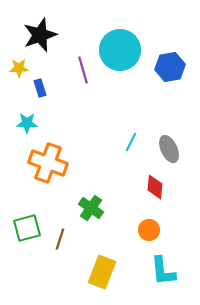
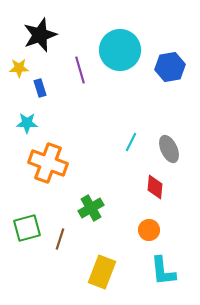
purple line: moved 3 px left
green cross: rotated 25 degrees clockwise
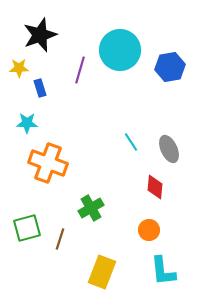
purple line: rotated 32 degrees clockwise
cyan line: rotated 60 degrees counterclockwise
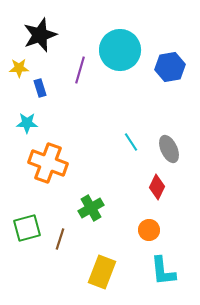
red diamond: moved 2 px right; rotated 20 degrees clockwise
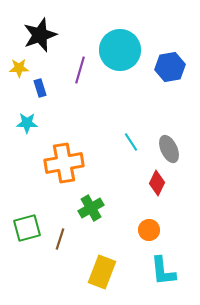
orange cross: moved 16 px right; rotated 30 degrees counterclockwise
red diamond: moved 4 px up
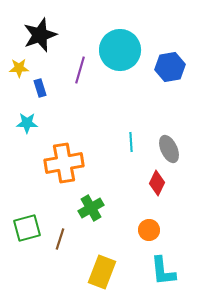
cyan line: rotated 30 degrees clockwise
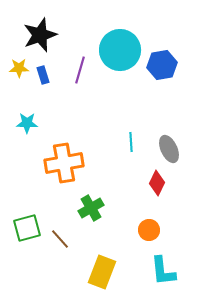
blue hexagon: moved 8 px left, 2 px up
blue rectangle: moved 3 px right, 13 px up
brown line: rotated 60 degrees counterclockwise
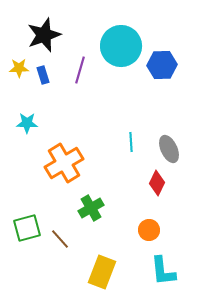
black star: moved 4 px right
cyan circle: moved 1 px right, 4 px up
blue hexagon: rotated 8 degrees clockwise
orange cross: rotated 21 degrees counterclockwise
